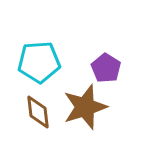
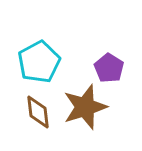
cyan pentagon: rotated 24 degrees counterclockwise
purple pentagon: moved 3 px right
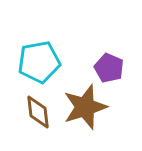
cyan pentagon: rotated 18 degrees clockwise
purple pentagon: rotated 8 degrees counterclockwise
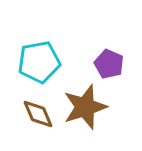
purple pentagon: moved 4 px up
brown diamond: moved 2 px down; rotated 16 degrees counterclockwise
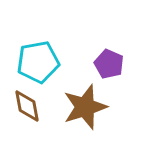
cyan pentagon: moved 1 px left
brown diamond: moved 11 px left, 8 px up; rotated 12 degrees clockwise
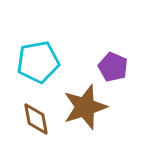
purple pentagon: moved 4 px right, 3 px down
brown diamond: moved 9 px right, 13 px down
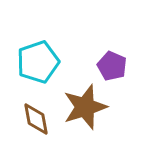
cyan pentagon: rotated 9 degrees counterclockwise
purple pentagon: moved 1 px left, 1 px up
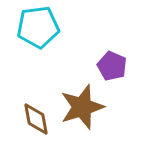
cyan pentagon: moved 35 px up; rotated 12 degrees clockwise
brown star: moved 3 px left
